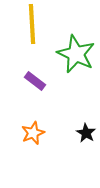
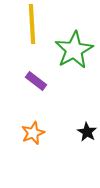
green star: moved 2 px left, 4 px up; rotated 18 degrees clockwise
purple rectangle: moved 1 px right
black star: moved 1 px right, 1 px up
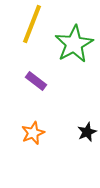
yellow line: rotated 24 degrees clockwise
green star: moved 6 px up
black star: rotated 18 degrees clockwise
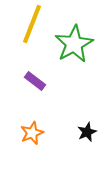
purple rectangle: moved 1 px left
orange star: moved 1 px left
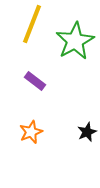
green star: moved 1 px right, 3 px up
orange star: moved 1 px left, 1 px up
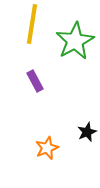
yellow line: rotated 12 degrees counterclockwise
purple rectangle: rotated 25 degrees clockwise
orange star: moved 16 px right, 16 px down
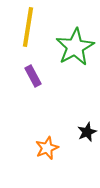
yellow line: moved 4 px left, 3 px down
green star: moved 6 px down
purple rectangle: moved 2 px left, 5 px up
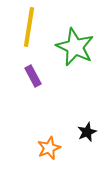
yellow line: moved 1 px right
green star: rotated 18 degrees counterclockwise
orange star: moved 2 px right
